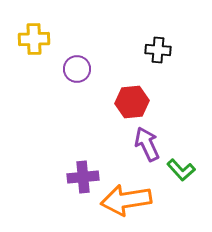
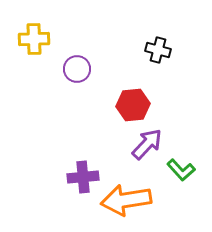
black cross: rotated 10 degrees clockwise
red hexagon: moved 1 px right, 3 px down
purple arrow: rotated 68 degrees clockwise
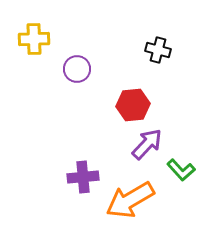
orange arrow: moved 4 px right; rotated 21 degrees counterclockwise
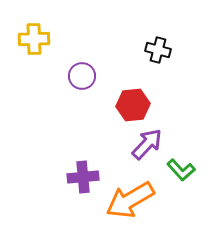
purple circle: moved 5 px right, 7 px down
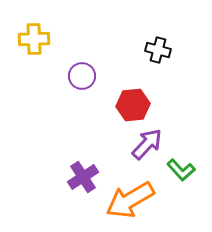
purple cross: rotated 28 degrees counterclockwise
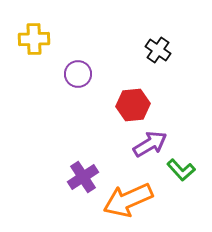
black cross: rotated 20 degrees clockwise
purple circle: moved 4 px left, 2 px up
purple arrow: moved 3 px right; rotated 16 degrees clockwise
orange arrow: moved 2 px left; rotated 6 degrees clockwise
